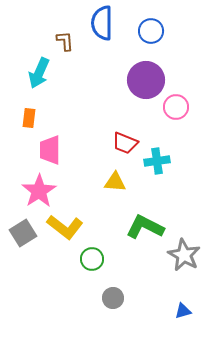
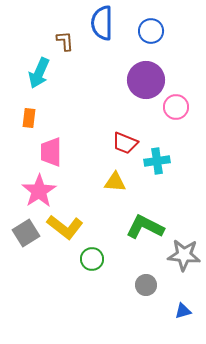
pink trapezoid: moved 1 px right, 2 px down
gray square: moved 3 px right
gray star: rotated 24 degrees counterclockwise
gray circle: moved 33 px right, 13 px up
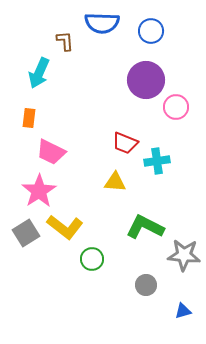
blue semicircle: rotated 88 degrees counterclockwise
pink trapezoid: rotated 64 degrees counterclockwise
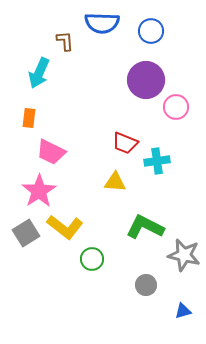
gray star: rotated 8 degrees clockwise
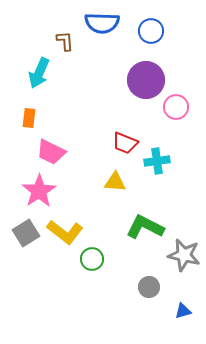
yellow L-shape: moved 5 px down
gray circle: moved 3 px right, 2 px down
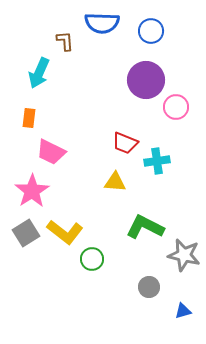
pink star: moved 7 px left
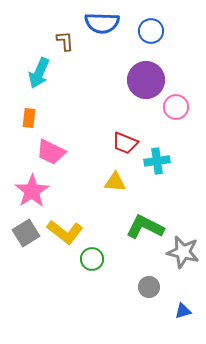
gray star: moved 1 px left, 3 px up
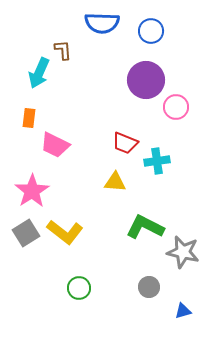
brown L-shape: moved 2 px left, 9 px down
pink trapezoid: moved 4 px right, 7 px up
green circle: moved 13 px left, 29 px down
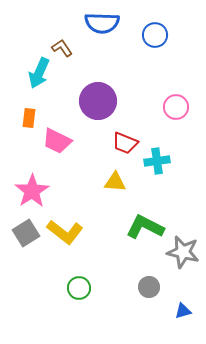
blue circle: moved 4 px right, 4 px down
brown L-shape: moved 1 px left, 2 px up; rotated 30 degrees counterclockwise
purple circle: moved 48 px left, 21 px down
pink trapezoid: moved 2 px right, 4 px up
